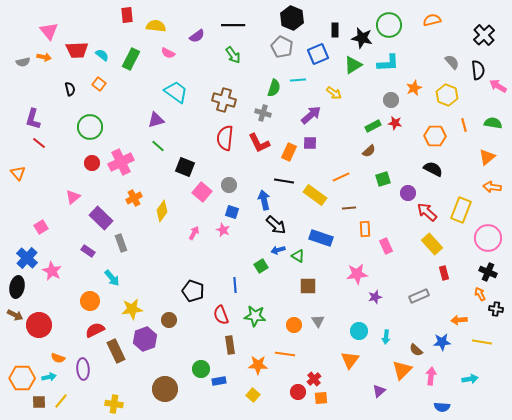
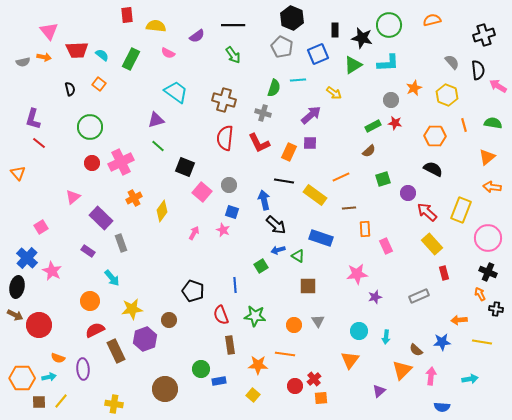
black cross at (484, 35): rotated 25 degrees clockwise
red circle at (298, 392): moved 3 px left, 6 px up
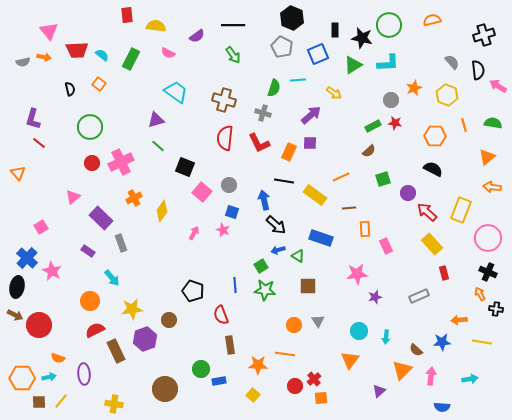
green star at (255, 316): moved 10 px right, 26 px up
purple ellipse at (83, 369): moved 1 px right, 5 px down
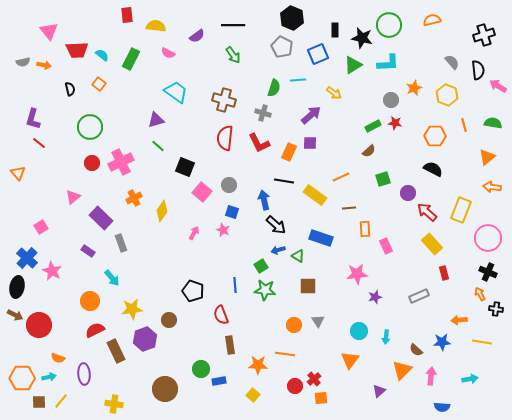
orange arrow at (44, 57): moved 8 px down
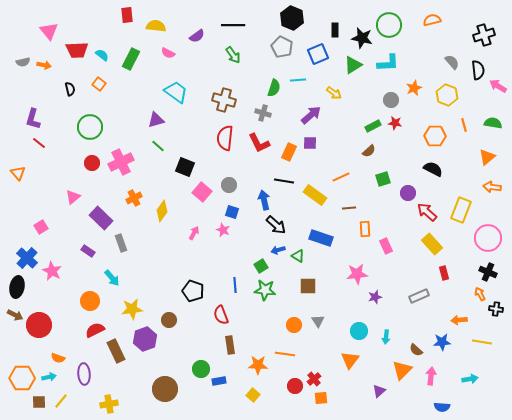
yellow cross at (114, 404): moved 5 px left; rotated 18 degrees counterclockwise
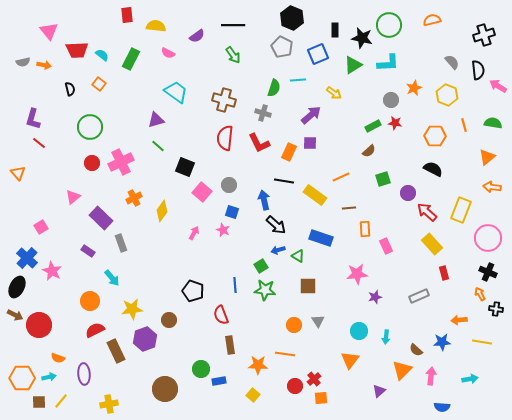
black ellipse at (17, 287): rotated 15 degrees clockwise
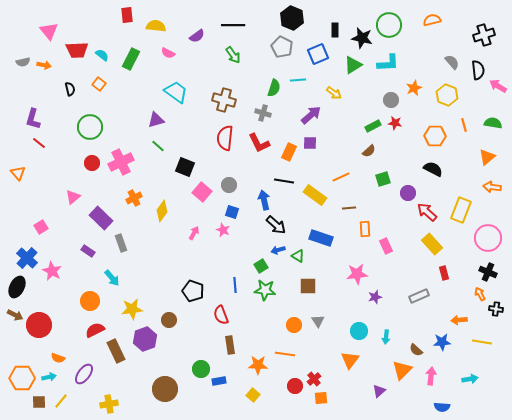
purple ellipse at (84, 374): rotated 40 degrees clockwise
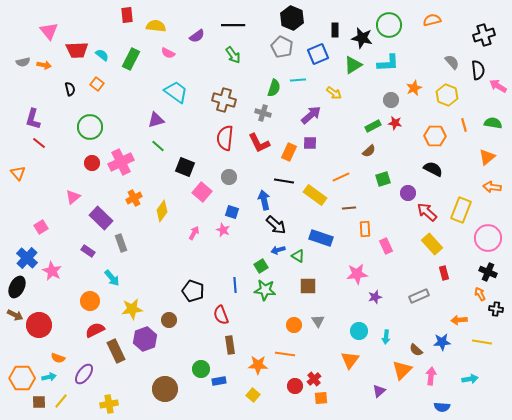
orange square at (99, 84): moved 2 px left
gray circle at (229, 185): moved 8 px up
